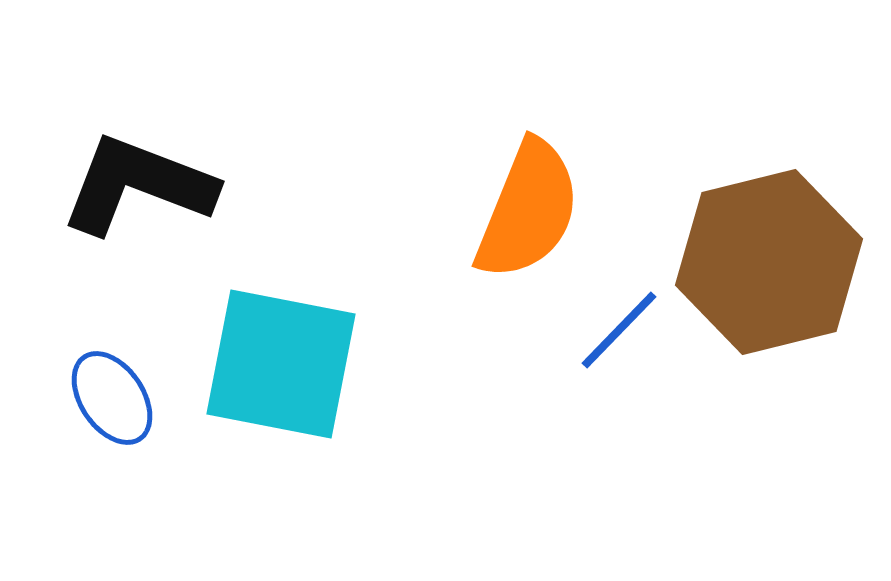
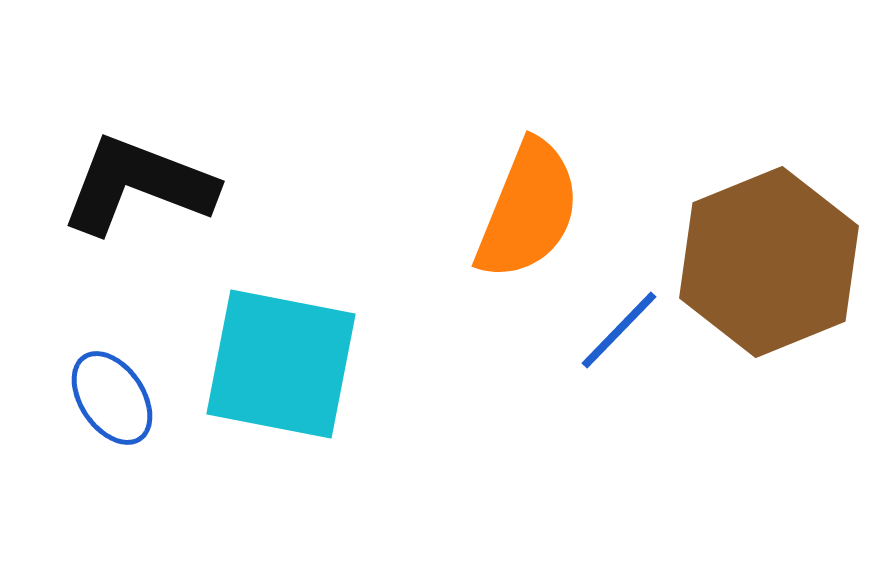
brown hexagon: rotated 8 degrees counterclockwise
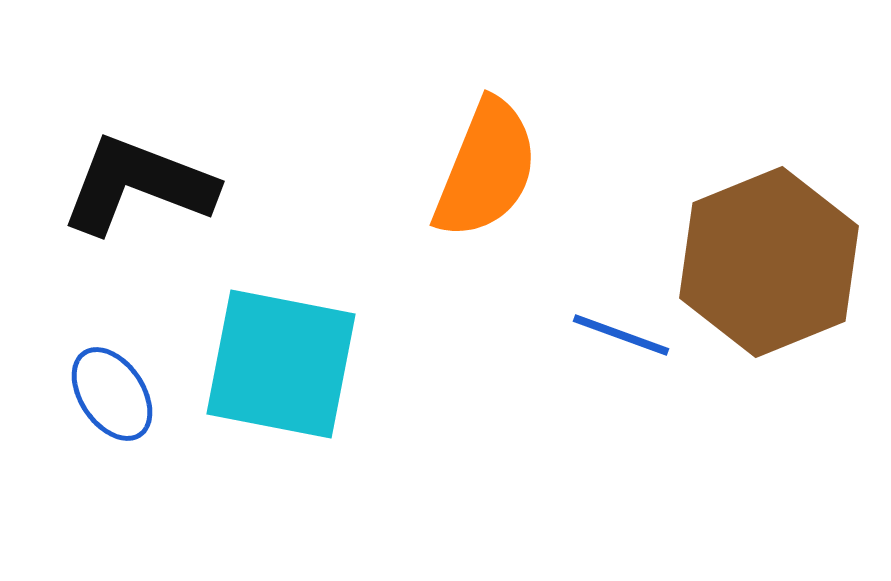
orange semicircle: moved 42 px left, 41 px up
blue line: moved 2 px right, 5 px down; rotated 66 degrees clockwise
blue ellipse: moved 4 px up
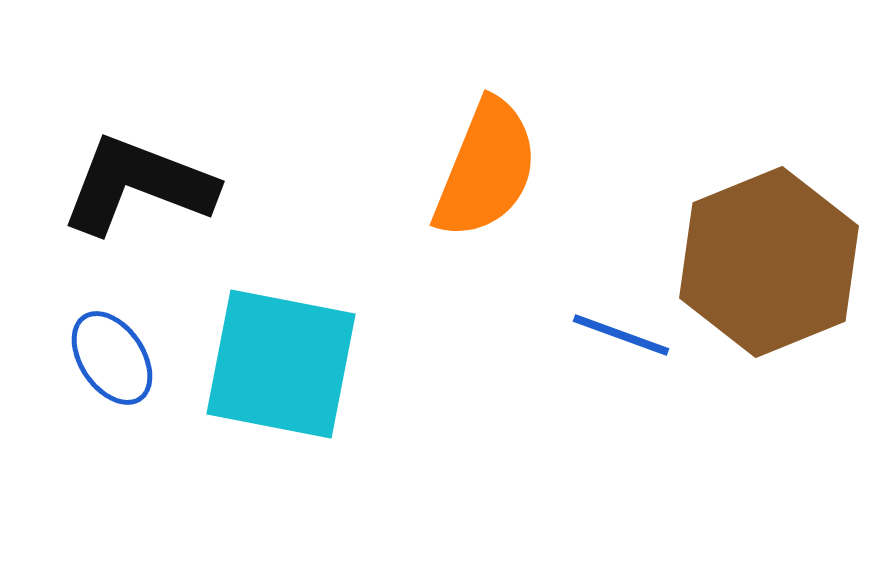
blue ellipse: moved 36 px up
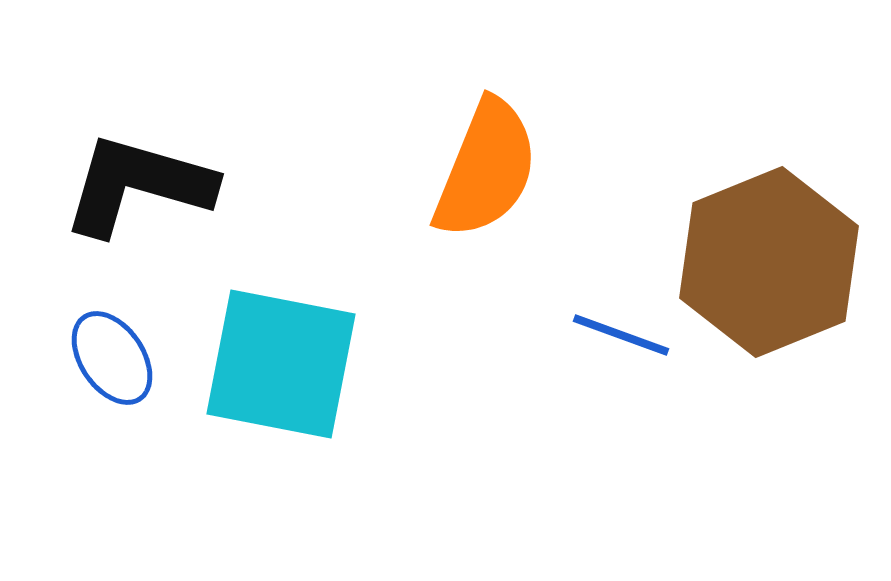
black L-shape: rotated 5 degrees counterclockwise
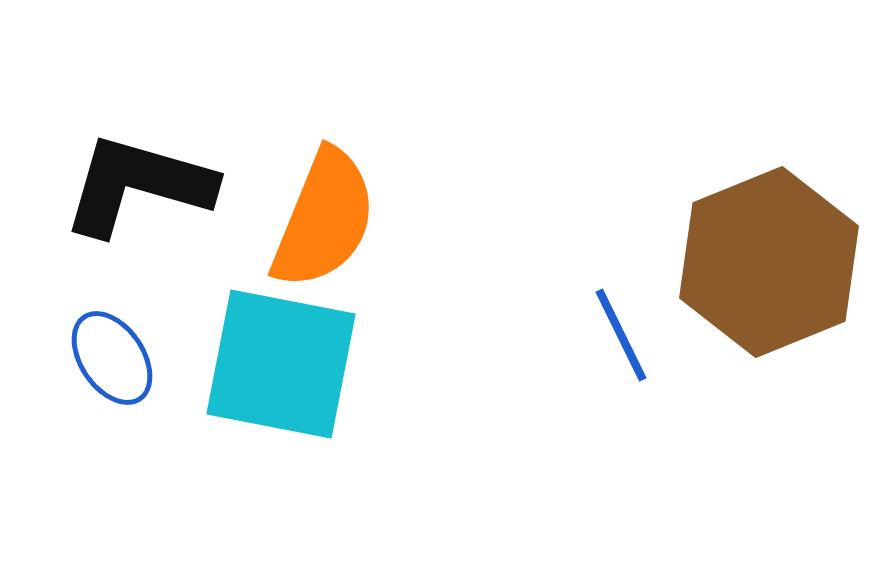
orange semicircle: moved 162 px left, 50 px down
blue line: rotated 44 degrees clockwise
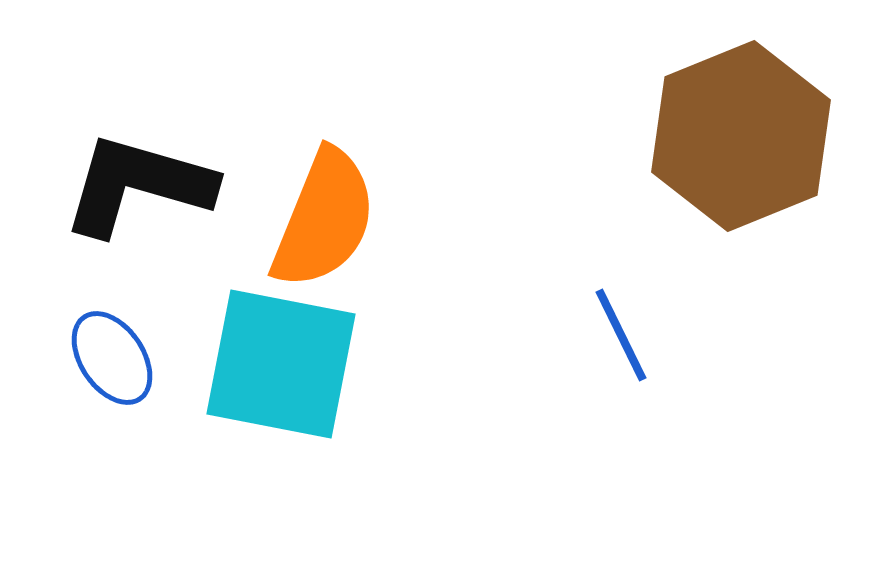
brown hexagon: moved 28 px left, 126 px up
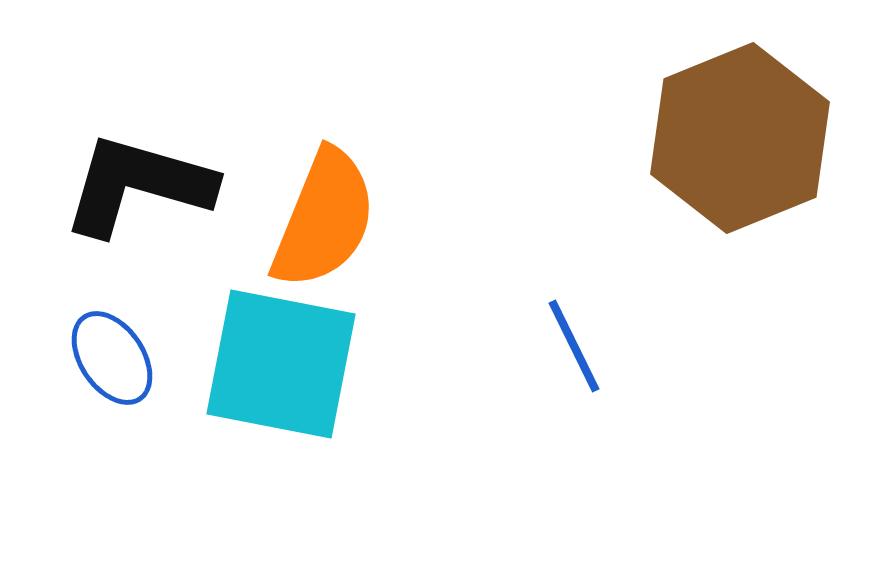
brown hexagon: moved 1 px left, 2 px down
blue line: moved 47 px left, 11 px down
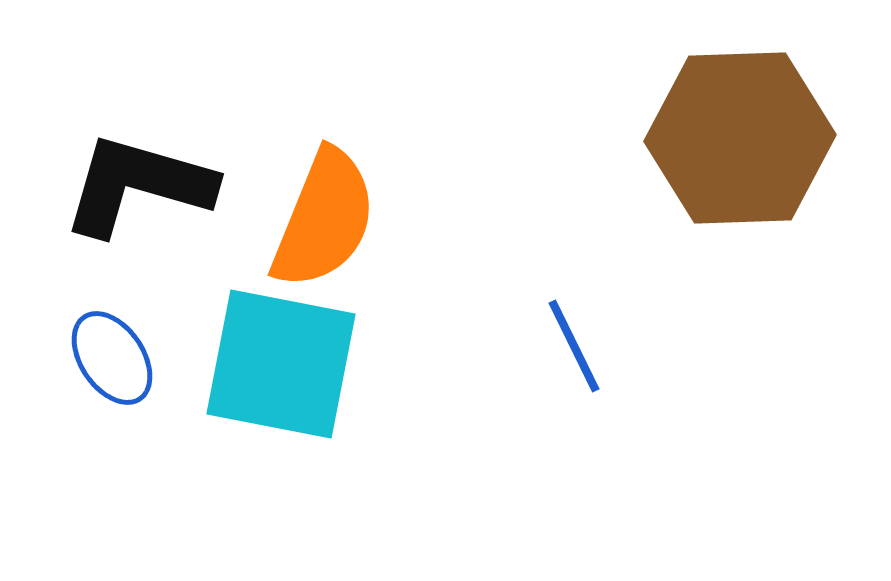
brown hexagon: rotated 20 degrees clockwise
